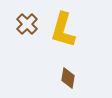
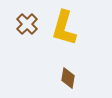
yellow L-shape: moved 1 px right, 2 px up
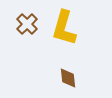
brown diamond: rotated 15 degrees counterclockwise
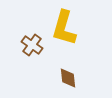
brown cross: moved 5 px right, 21 px down; rotated 10 degrees counterclockwise
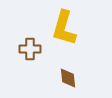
brown cross: moved 2 px left, 4 px down; rotated 35 degrees counterclockwise
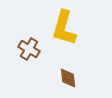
brown cross: moved 1 px left; rotated 30 degrees clockwise
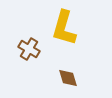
brown diamond: rotated 10 degrees counterclockwise
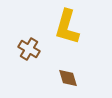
yellow L-shape: moved 3 px right, 1 px up
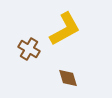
yellow L-shape: moved 2 px left, 2 px down; rotated 135 degrees counterclockwise
